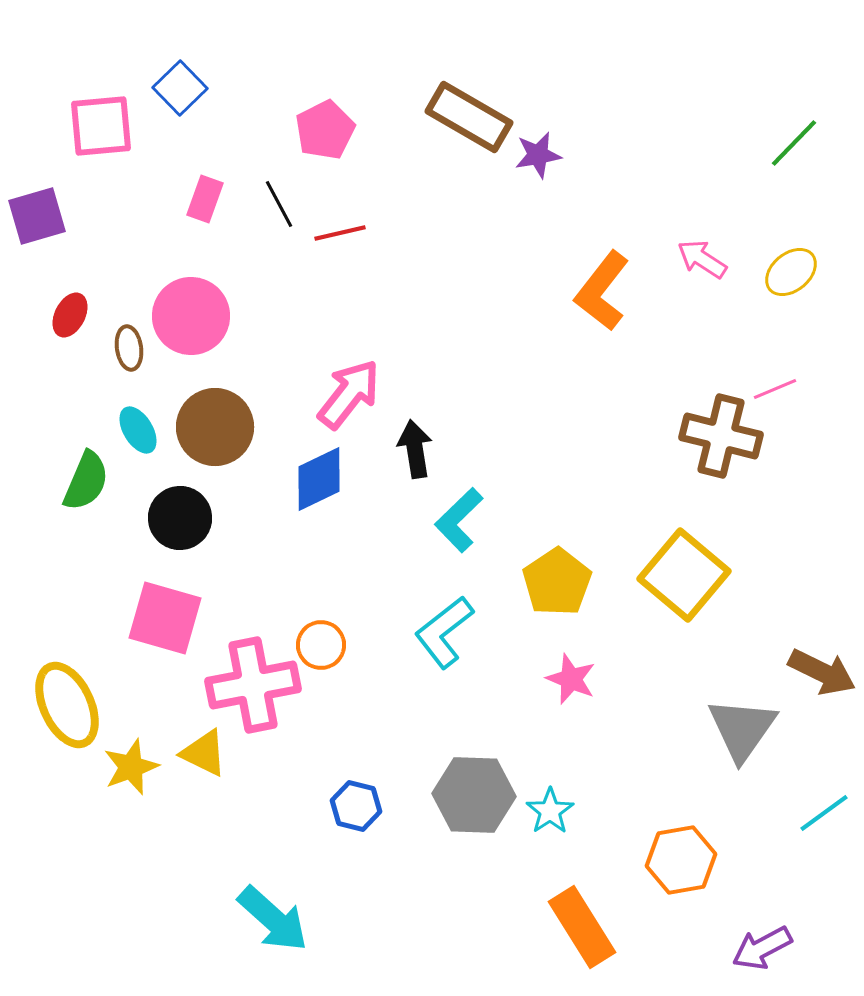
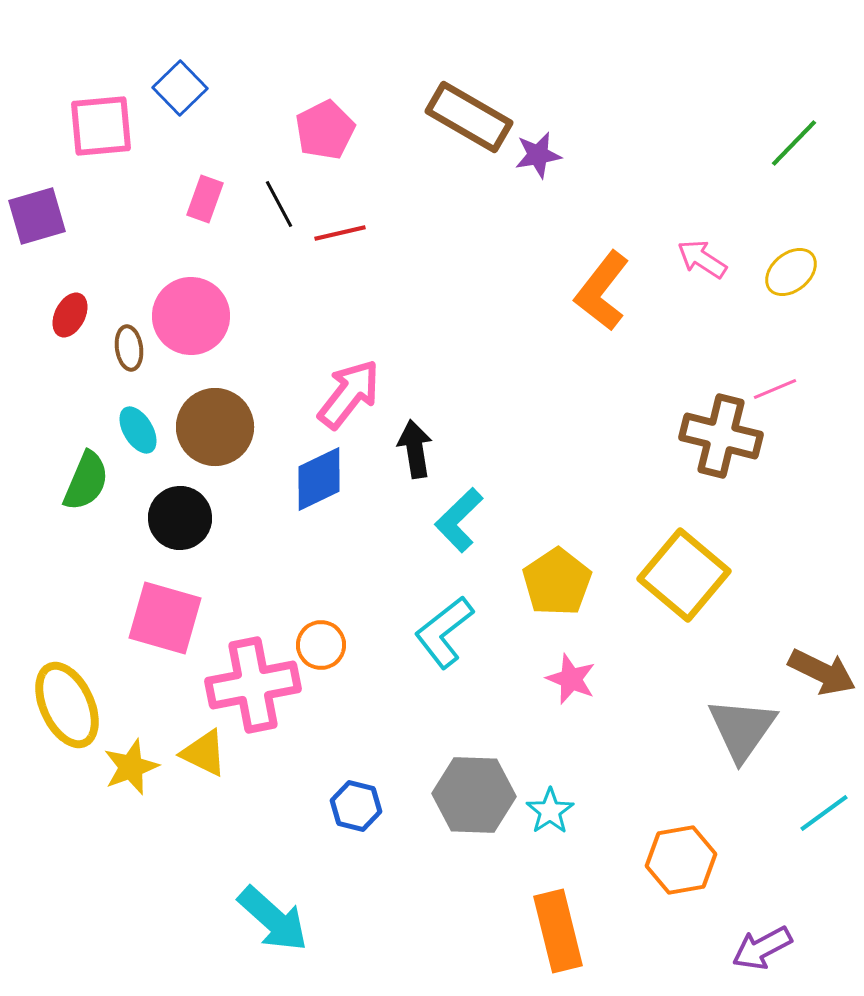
orange rectangle at (582, 927): moved 24 px left, 4 px down; rotated 18 degrees clockwise
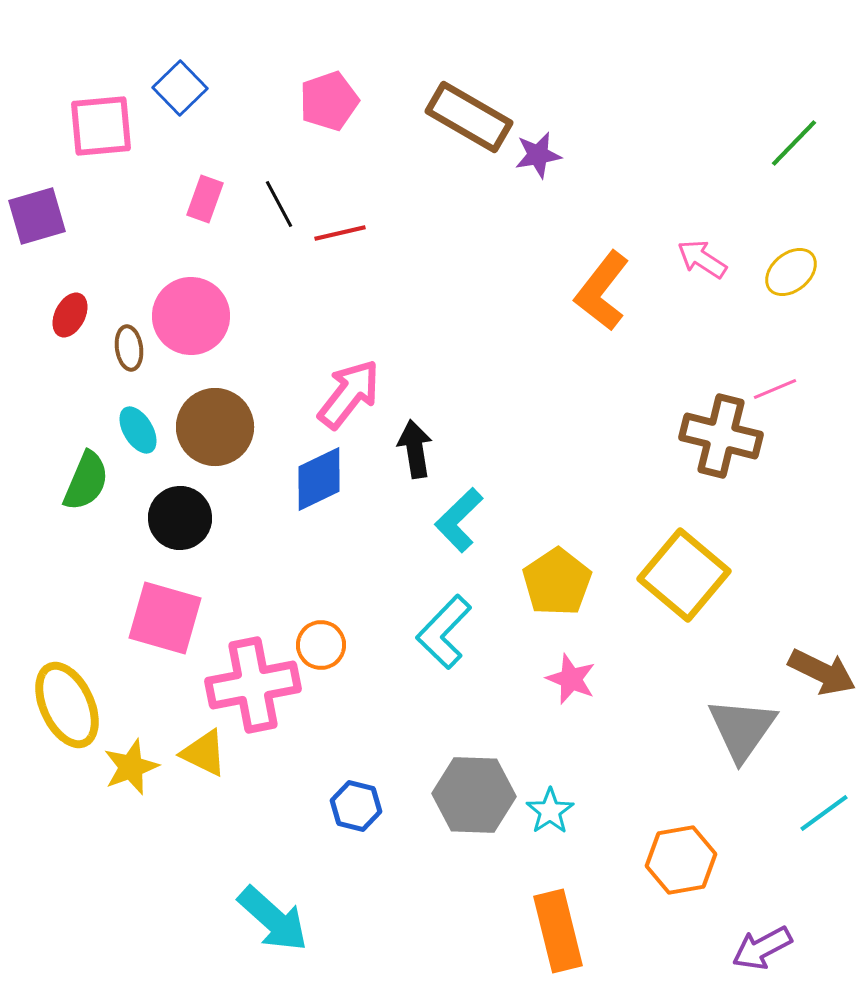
pink pentagon at (325, 130): moved 4 px right, 29 px up; rotated 8 degrees clockwise
cyan L-shape at (444, 632): rotated 8 degrees counterclockwise
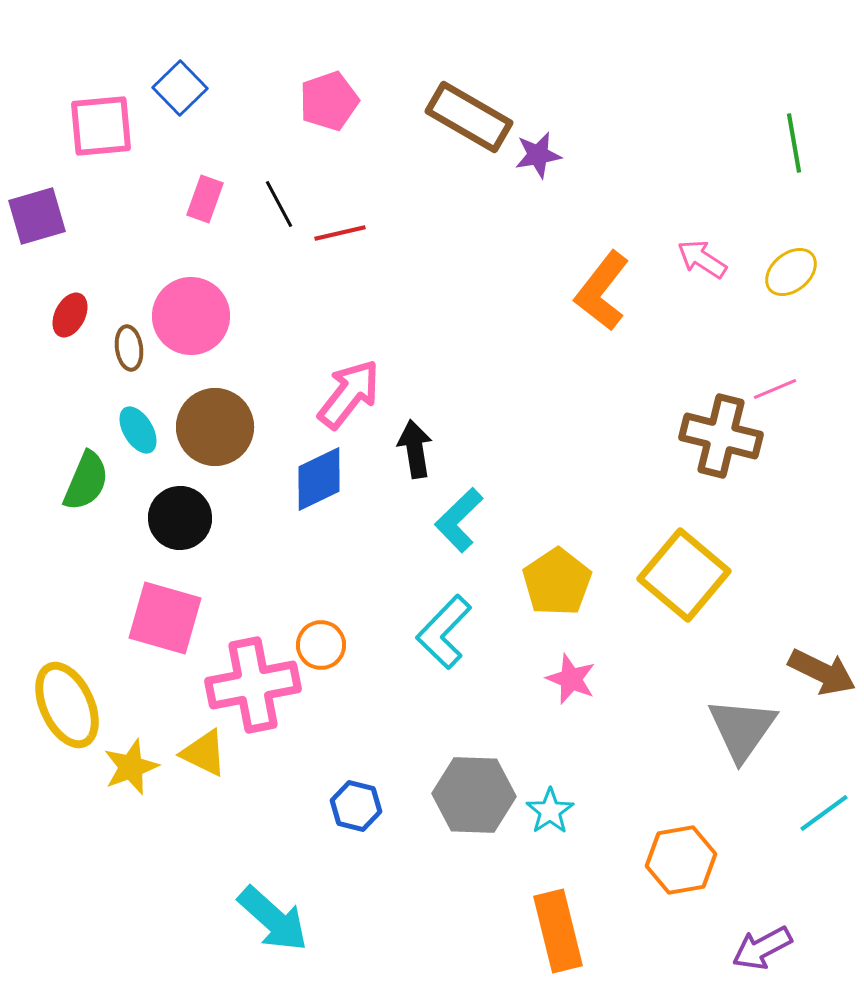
green line at (794, 143): rotated 54 degrees counterclockwise
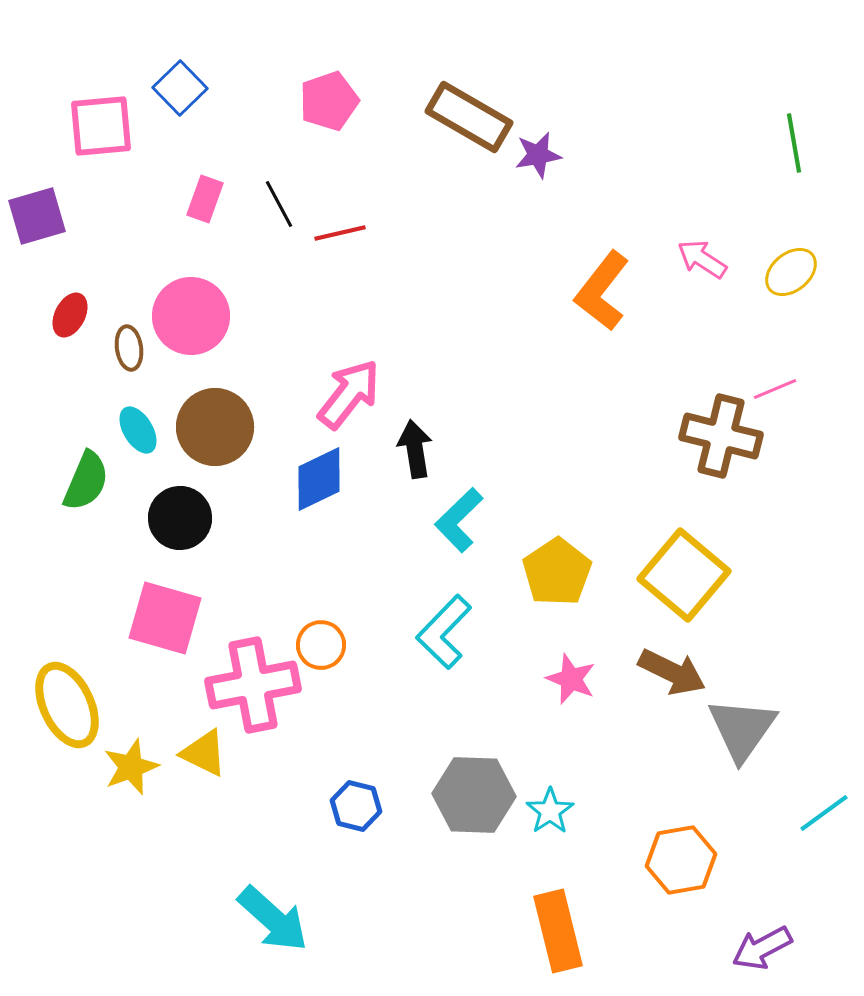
yellow pentagon at (557, 582): moved 10 px up
brown arrow at (822, 672): moved 150 px left
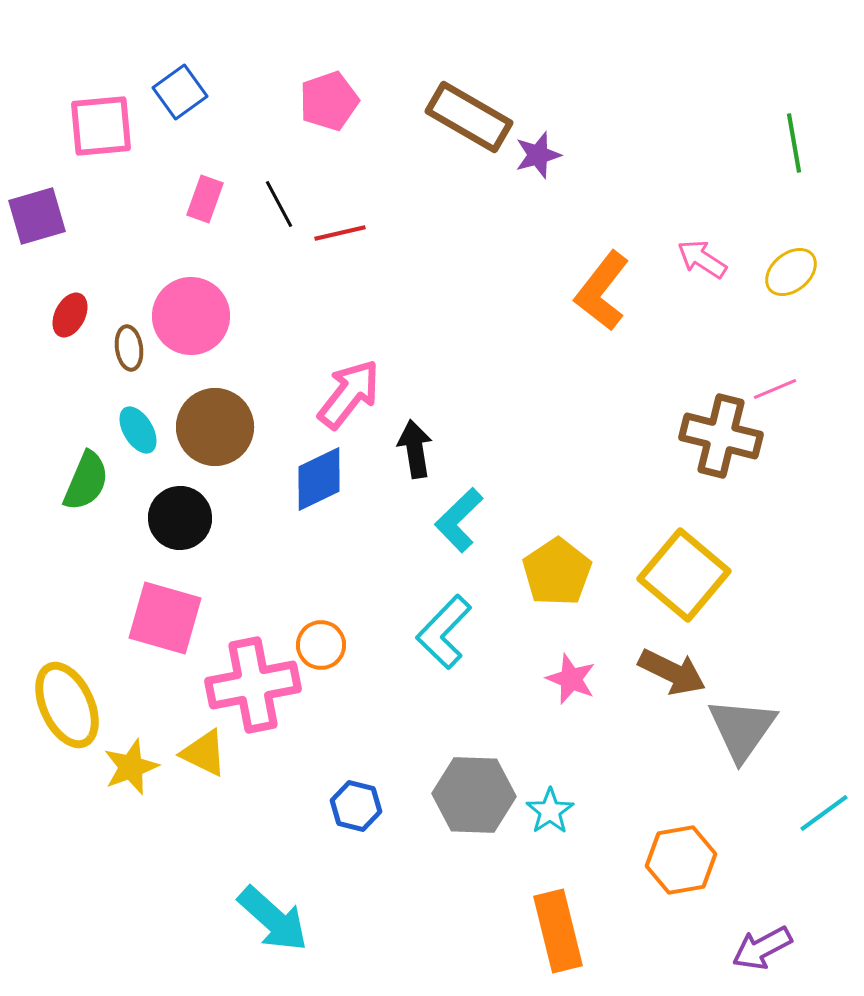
blue square at (180, 88): moved 4 px down; rotated 8 degrees clockwise
purple star at (538, 155): rotated 6 degrees counterclockwise
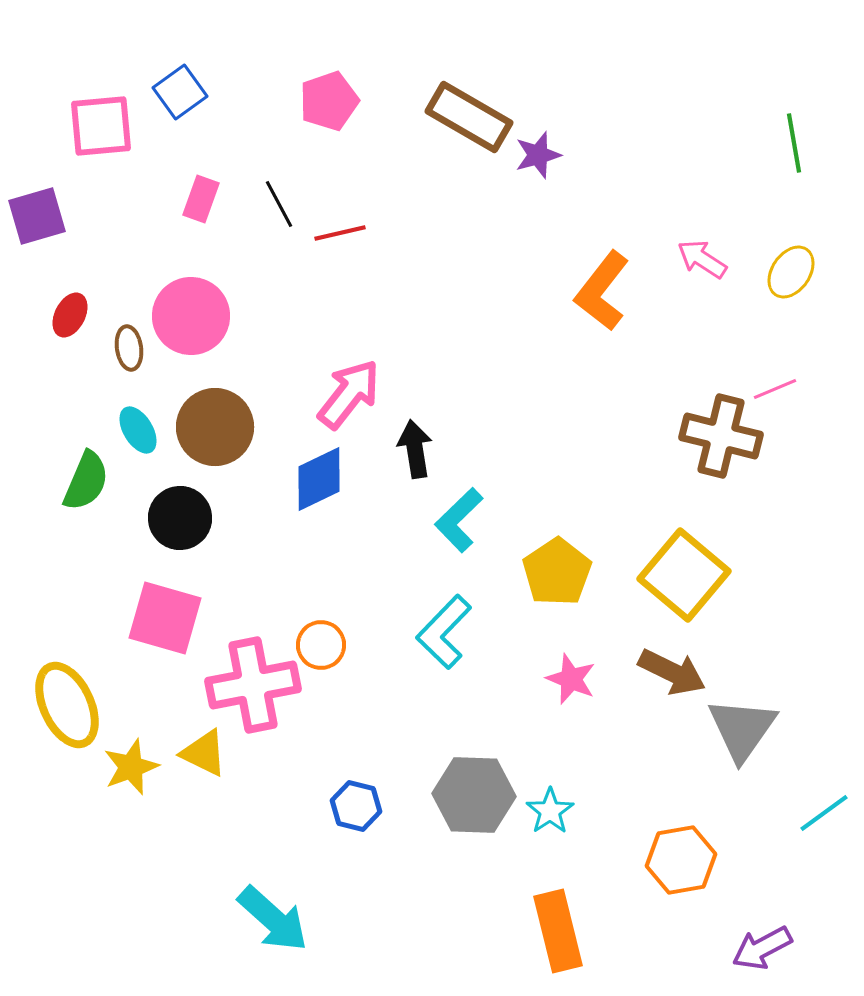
pink rectangle at (205, 199): moved 4 px left
yellow ellipse at (791, 272): rotated 16 degrees counterclockwise
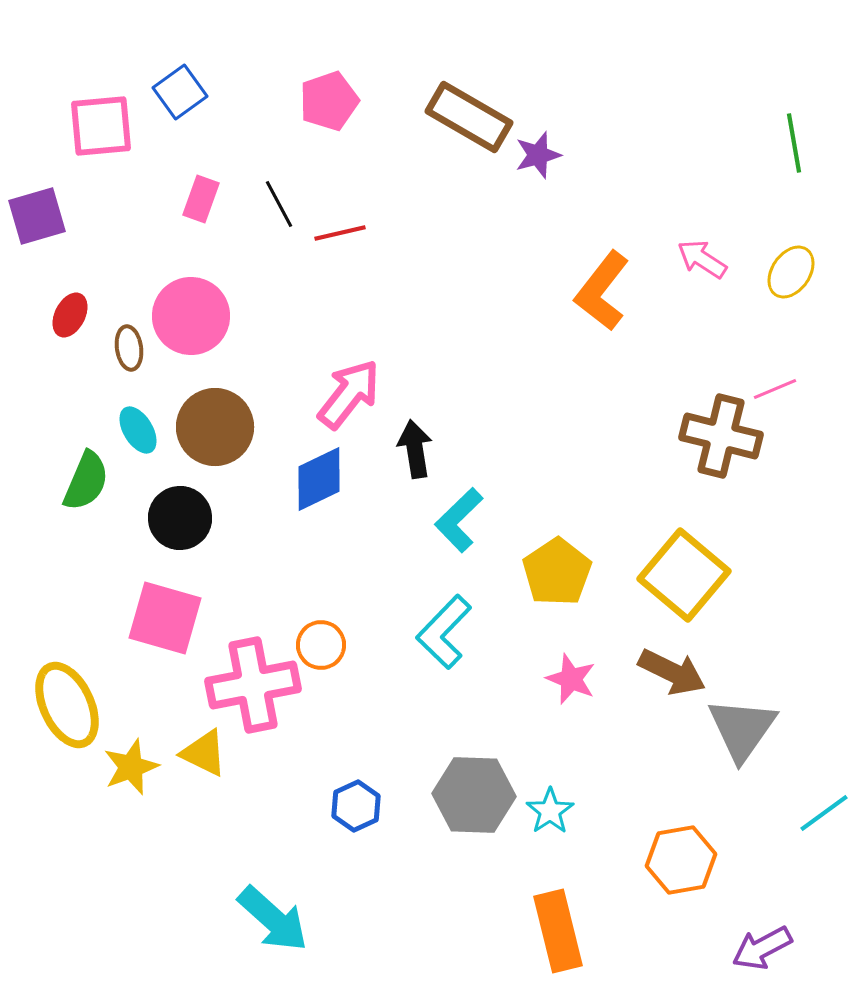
blue hexagon at (356, 806): rotated 21 degrees clockwise
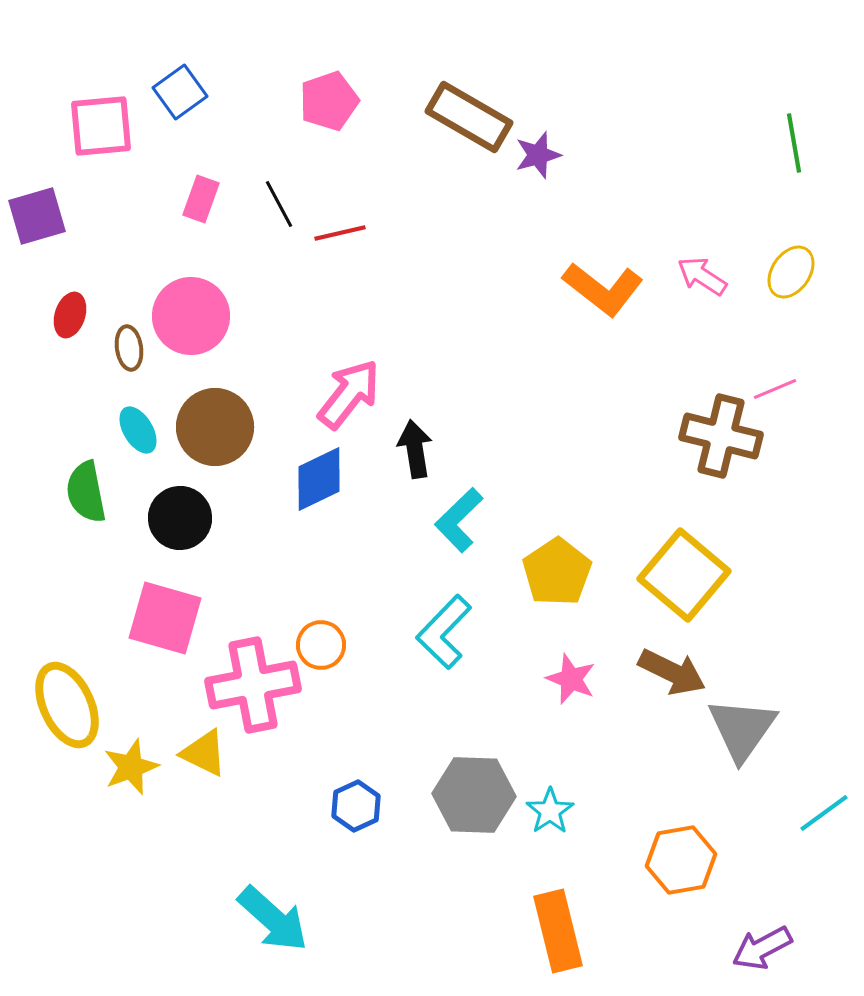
pink arrow at (702, 259): moved 17 px down
orange L-shape at (602, 291): moved 1 px right, 2 px up; rotated 90 degrees counterclockwise
red ellipse at (70, 315): rotated 9 degrees counterclockwise
green semicircle at (86, 481): moved 11 px down; rotated 146 degrees clockwise
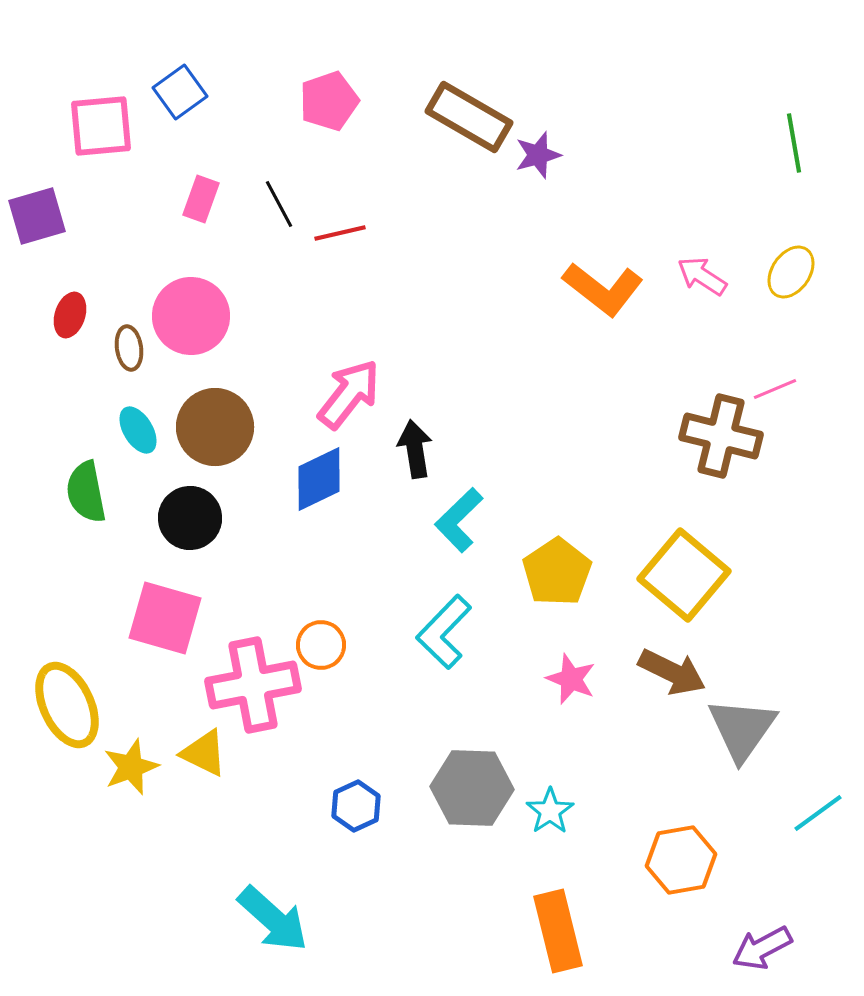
black circle at (180, 518): moved 10 px right
gray hexagon at (474, 795): moved 2 px left, 7 px up
cyan line at (824, 813): moved 6 px left
